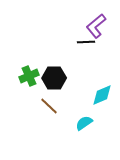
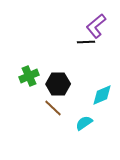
black hexagon: moved 4 px right, 6 px down
brown line: moved 4 px right, 2 px down
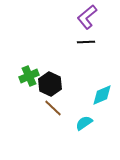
purple L-shape: moved 9 px left, 9 px up
black hexagon: moved 8 px left; rotated 25 degrees clockwise
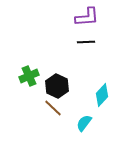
purple L-shape: rotated 145 degrees counterclockwise
black hexagon: moved 7 px right, 2 px down
cyan diamond: rotated 25 degrees counterclockwise
cyan semicircle: rotated 18 degrees counterclockwise
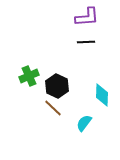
cyan diamond: rotated 40 degrees counterclockwise
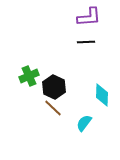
purple L-shape: moved 2 px right
black hexagon: moved 3 px left, 1 px down
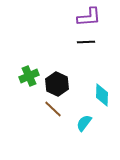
black hexagon: moved 3 px right, 3 px up
brown line: moved 1 px down
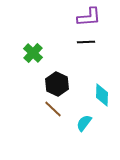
green cross: moved 4 px right, 23 px up; rotated 24 degrees counterclockwise
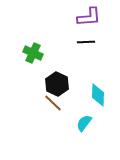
green cross: rotated 18 degrees counterclockwise
cyan diamond: moved 4 px left
brown line: moved 6 px up
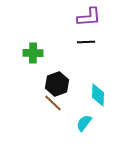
green cross: rotated 24 degrees counterclockwise
black hexagon: rotated 15 degrees clockwise
